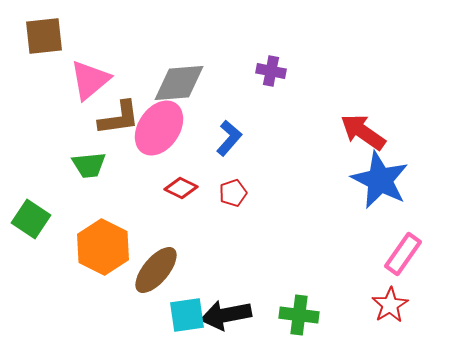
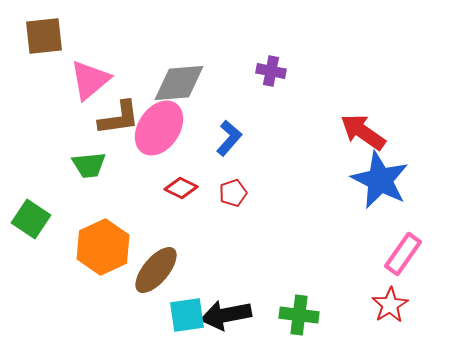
orange hexagon: rotated 8 degrees clockwise
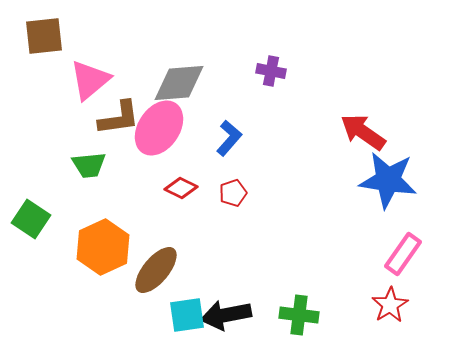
blue star: moved 8 px right; rotated 18 degrees counterclockwise
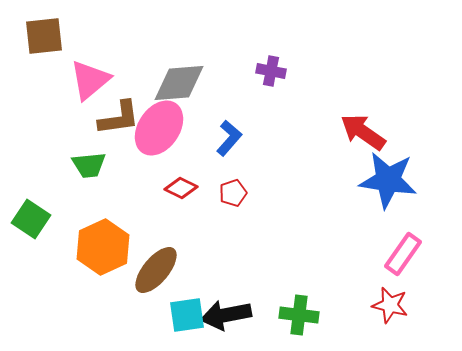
red star: rotated 27 degrees counterclockwise
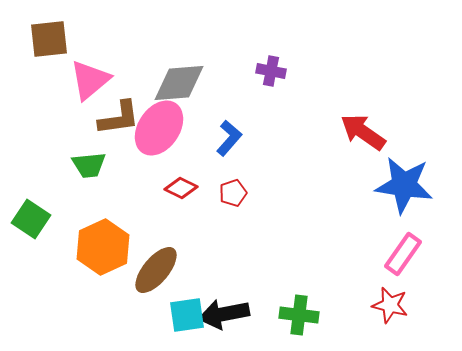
brown square: moved 5 px right, 3 px down
blue star: moved 16 px right, 5 px down
black arrow: moved 2 px left, 1 px up
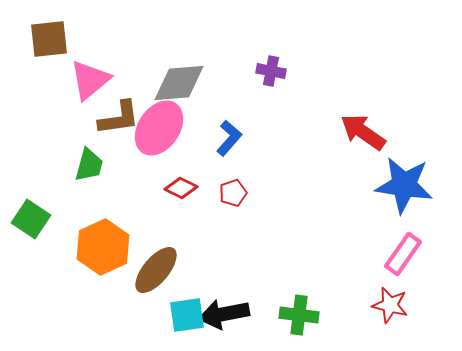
green trapezoid: rotated 69 degrees counterclockwise
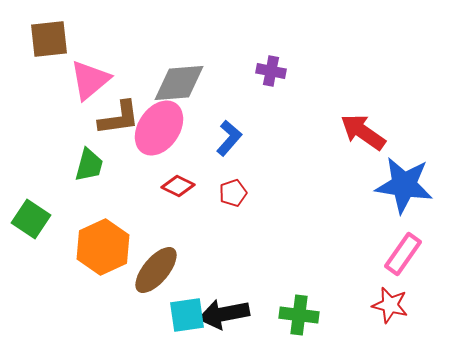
red diamond: moved 3 px left, 2 px up
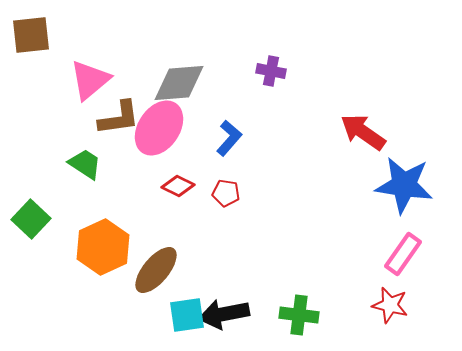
brown square: moved 18 px left, 4 px up
green trapezoid: moved 4 px left, 1 px up; rotated 72 degrees counterclockwise
red pentagon: moved 7 px left; rotated 28 degrees clockwise
green square: rotated 9 degrees clockwise
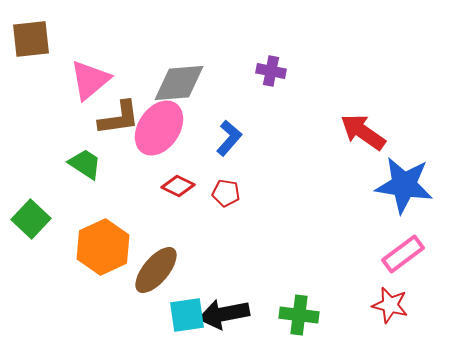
brown square: moved 4 px down
pink rectangle: rotated 18 degrees clockwise
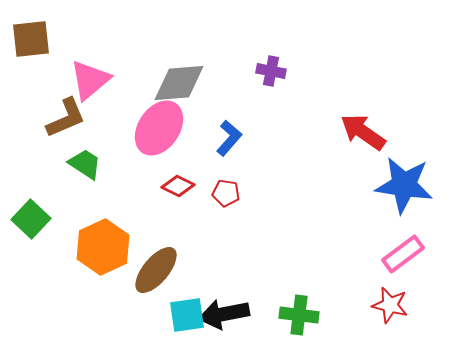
brown L-shape: moved 53 px left; rotated 15 degrees counterclockwise
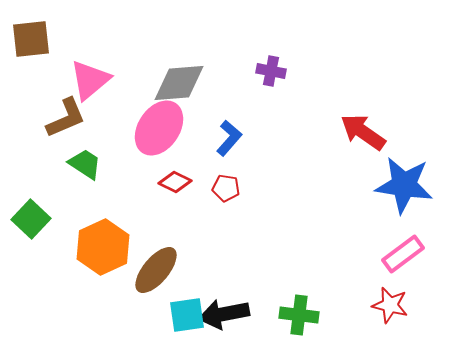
red diamond: moved 3 px left, 4 px up
red pentagon: moved 5 px up
